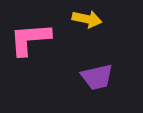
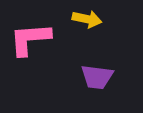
purple trapezoid: rotated 20 degrees clockwise
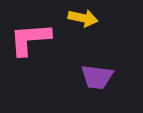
yellow arrow: moved 4 px left, 1 px up
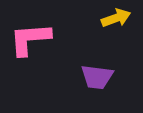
yellow arrow: moved 33 px right; rotated 32 degrees counterclockwise
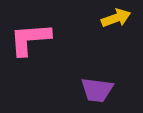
purple trapezoid: moved 13 px down
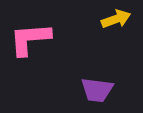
yellow arrow: moved 1 px down
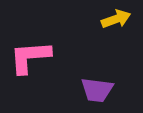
pink L-shape: moved 18 px down
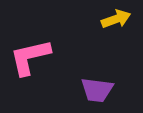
pink L-shape: rotated 9 degrees counterclockwise
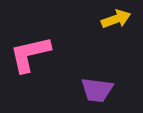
pink L-shape: moved 3 px up
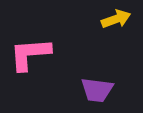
pink L-shape: rotated 9 degrees clockwise
